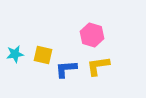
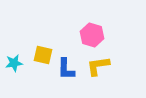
cyan star: moved 1 px left, 9 px down
blue L-shape: rotated 85 degrees counterclockwise
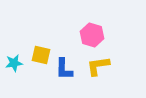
yellow square: moved 2 px left
blue L-shape: moved 2 px left
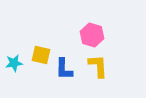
yellow L-shape: rotated 95 degrees clockwise
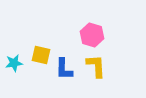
yellow L-shape: moved 2 px left
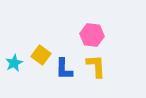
pink hexagon: rotated 10 degrees counterclockwise
yellow square: rotated 24 degrees clockwise
cyan star: rotated 18 degrees counterclockwise
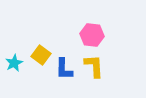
yellow L-shape: moved 2 px left
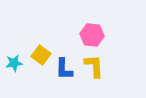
cyan star: rotated 18 degrees clockwise
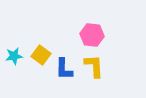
cyan star: moved 7 px up
